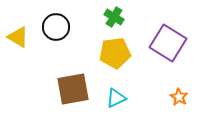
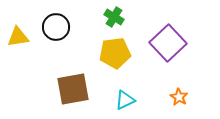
yellow triangle: rotated 40 degrees counterclockwise
purple square: rotated 15 degrees clockwise
cyan triangle: moved 9 px right, 2 px down
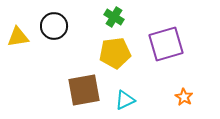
black circle: moved 2 px left, 1 px up
purple square: moved 2 px left, 1 px down; rotated 27 degrees clockwise
brown square: moved 11 px right, 1 px down
orange star: moved 5 px right
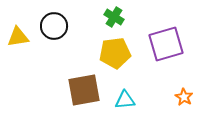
cyan triangle: rotated 20 degrees clockwise
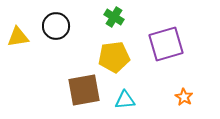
black circle: moved 2 px right
yellow pentagon: moved 1 px left, 4 px down
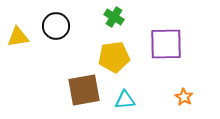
purple square: rotated 15 degrees clockwise
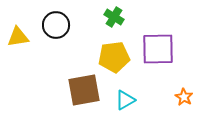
black circle: moved 1 px up
purple square: moved 8 px left, 5 px down
cyan triangle: rotated 25 degrees counterclockwise
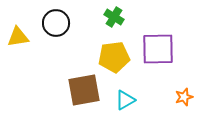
black circle: moved 2 px up
orange star: rotated 24 degrees clockwise
